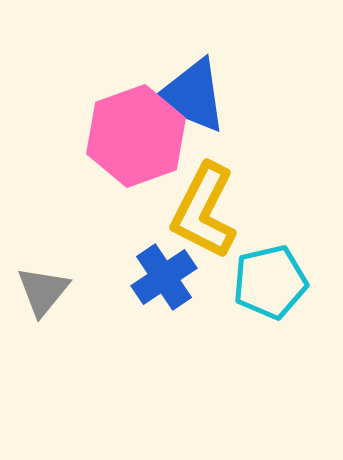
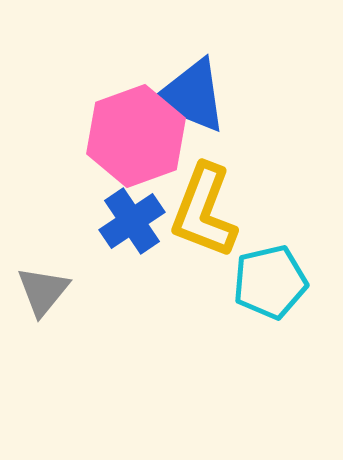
yellow L-shape: rotated 6 degrees counterclockwise
blue cross: moved 32 px left, 56 px up
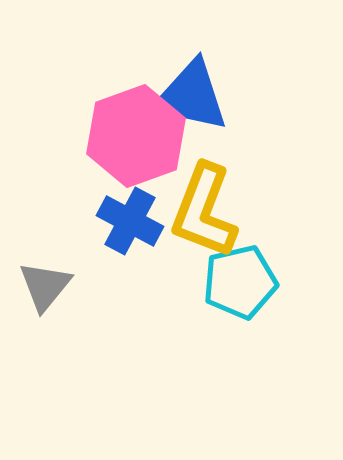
blue triangle: rotated 10 degrees counterclockwise
blue cross: moved 2 px left; rotated 28 degrees counterclockwise
cyan pentagon: moved 30 px left
gray triangle: moved 2 px right, 5 px up
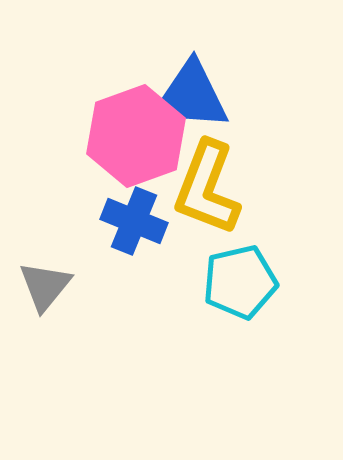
blue triangle: rotated 8 degrees counterclockwise
yellow L-shape: moved 3 px right, 23 px up
blue cross: moved 4 px right; rotated 6 degrees counterclockwise
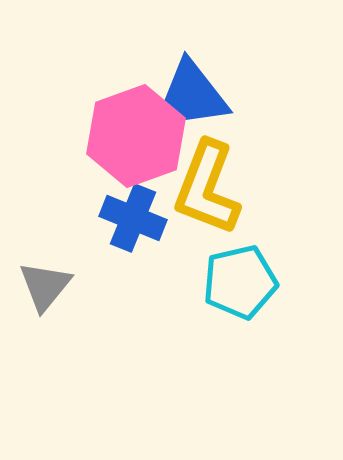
blue triangle: rotated 12 degrees counterclockwise
blue cross: moved 1 px left, 3 px up
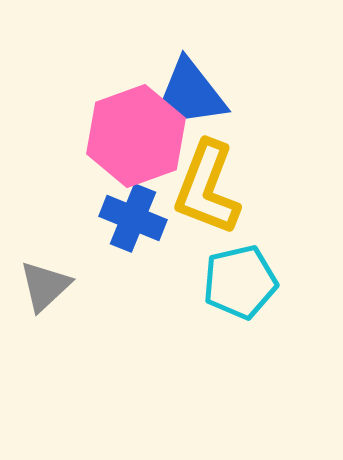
blue triangle: moved 2 px left, 1 px up
gray triangle: rotated 8 degrees clockwise
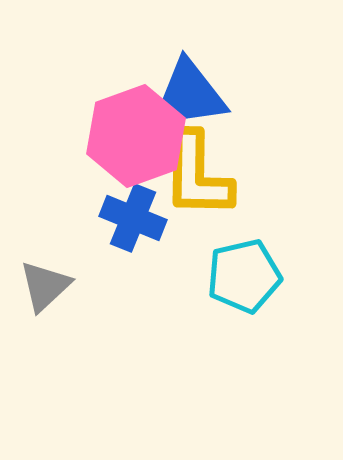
yellow L-shape: moved 10 px left, 13 px up; rotated 20 degrees counterclockwise
cyan pentagon: moved 4 px right, 6 px up
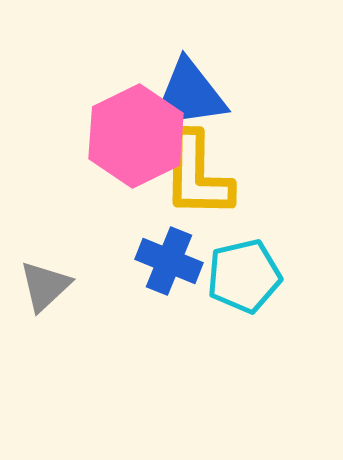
pink hexagon: rotated 6 degrees counterclockwise
blue cross: moved 36 px right, 43 px down
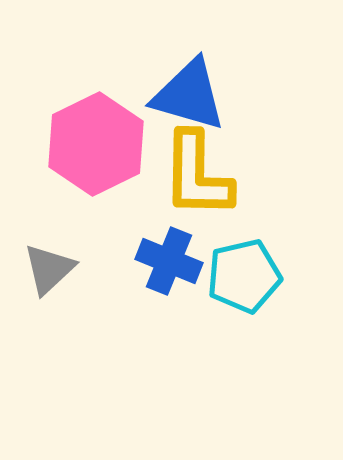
blue triangle: rotated 24 degrees clockwise
pink hexagon: moved 40 px left, 8 px down
gray triangle: moved 4 px right, 17 px up
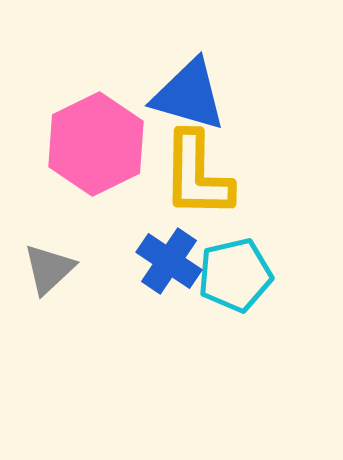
blue cross: rotated 12 degrees clockwise
cyan pentagon: moved 9 px left, 1 px up
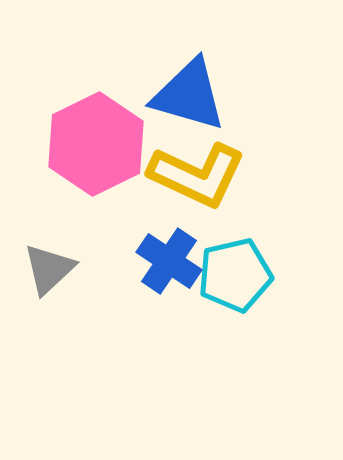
yellow L-shape: rotated 66 degrees counterclockwise
